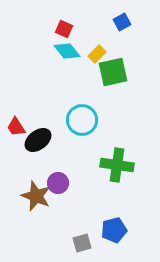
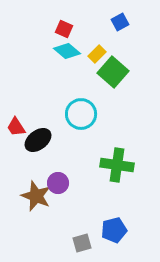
blue square: moved 2 px left
cyan diamond: rotated 12 degrees counterclockwise
green square: rotated 36 degrees counterclockwise
cyan circle: moved 1 px left, 6 px up
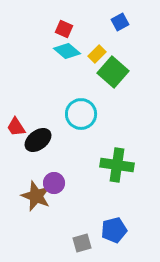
purple circle: moved 4 px left
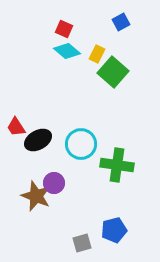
blue square: moved 1 px right
yellow rectangle: rotated 18 degrees counterclockwise
cyan circle: moved 30 px down
black ellipse: rotated 8 degrees clockwise
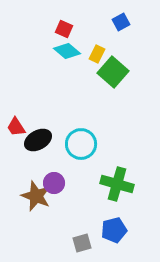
green cross: moved 19 px down; rotated 8 degrees clockwise
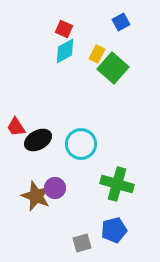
cyan diamond: moved 2 px left; rotated 68 degrees counterclockwise
green square: moved 4 px up
purple circle: moved 1 px right, 5 px down
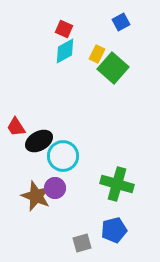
black ellipse: moved 1 px right, 1 px down
cyan circle: moved 18 px left, 12 px down
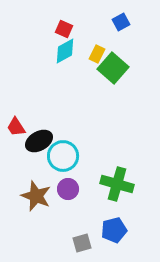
purple circle: moved 13 px right, 1 px down
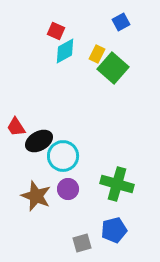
red square: moved 8 px left, 2 px down
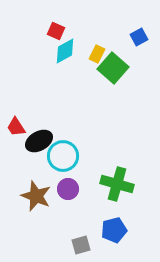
blue square: moved 18 px right, 15 px down
gray square: moved 1 px left, 2 px down
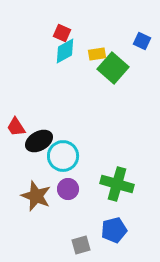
red square: moved 6 px right, 2 px down
blue square: moved 3 px right, 4 px down; rotated 36 degrees counterclockwise
yellow rectangle: rotated 54 degrees clockwise
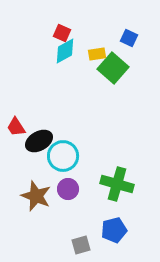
blue square: moved 13 px left, 3 px up
